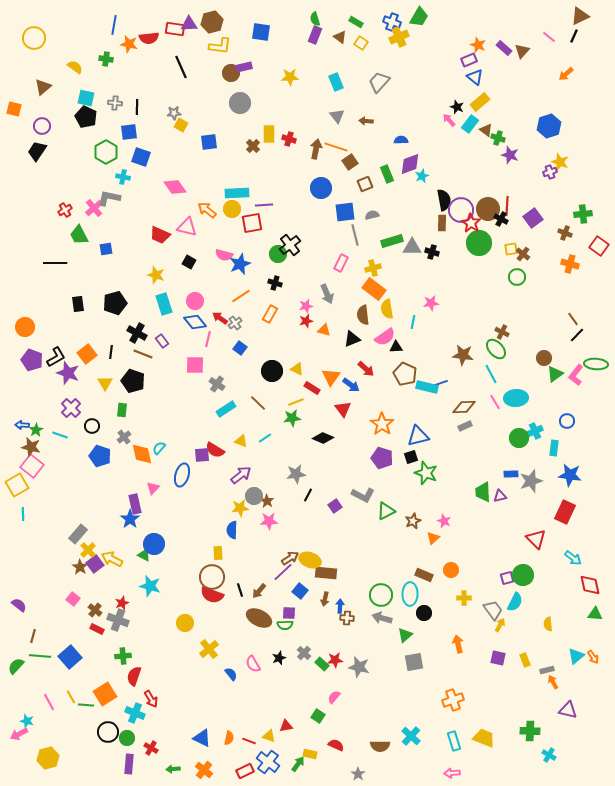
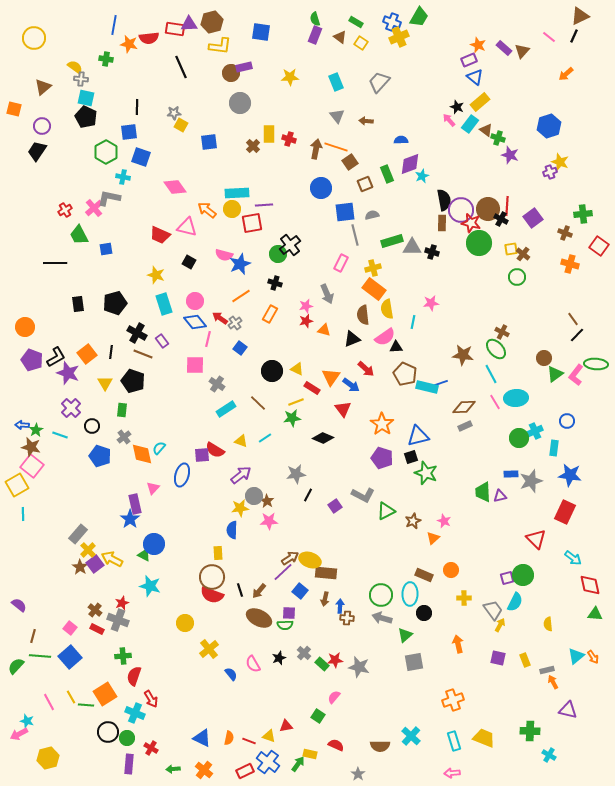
gray cross at (115, 103): moved 34 px left, 24 px up
red star at (471, 223): rotated 18 degrees counterclockwise
pink square at (73, 599): moved 3 px left, 29 px down
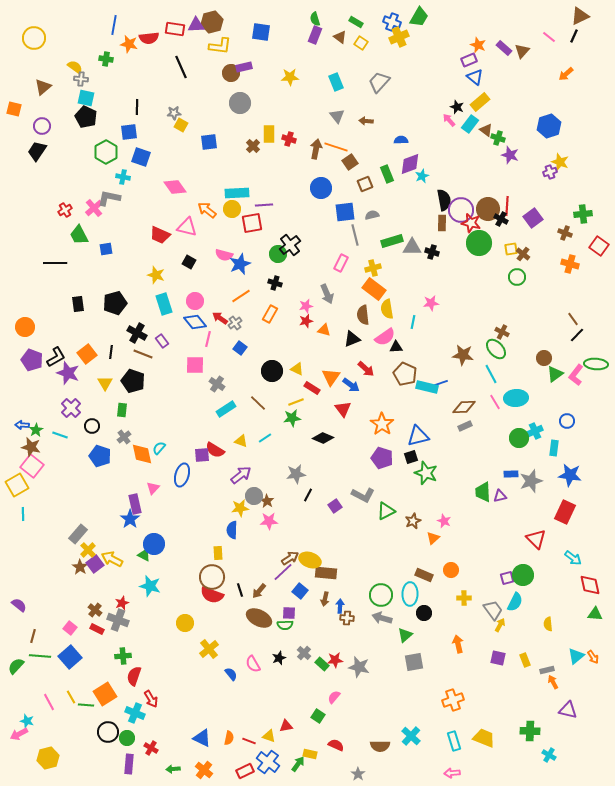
purple triangle at (189, 24): moved 7 px right, 1 px down
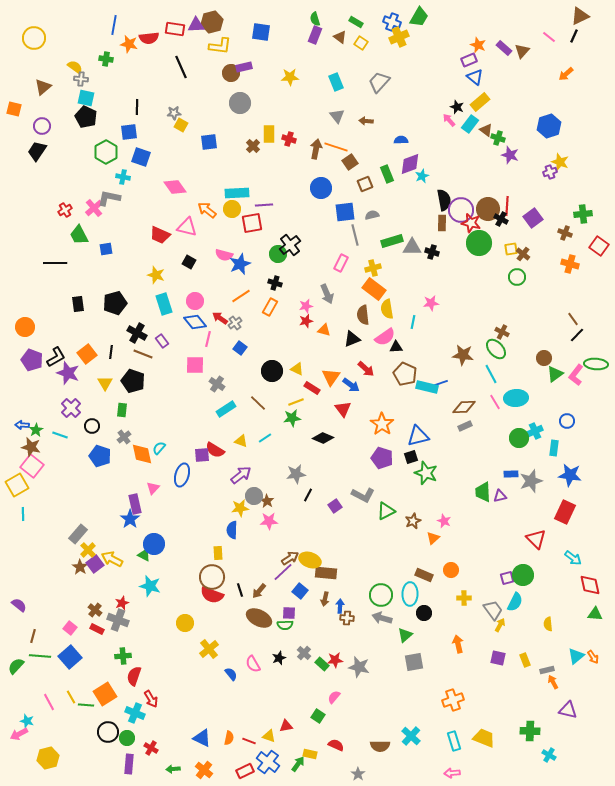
orange rectangle at (270, 314): moved 7 px up
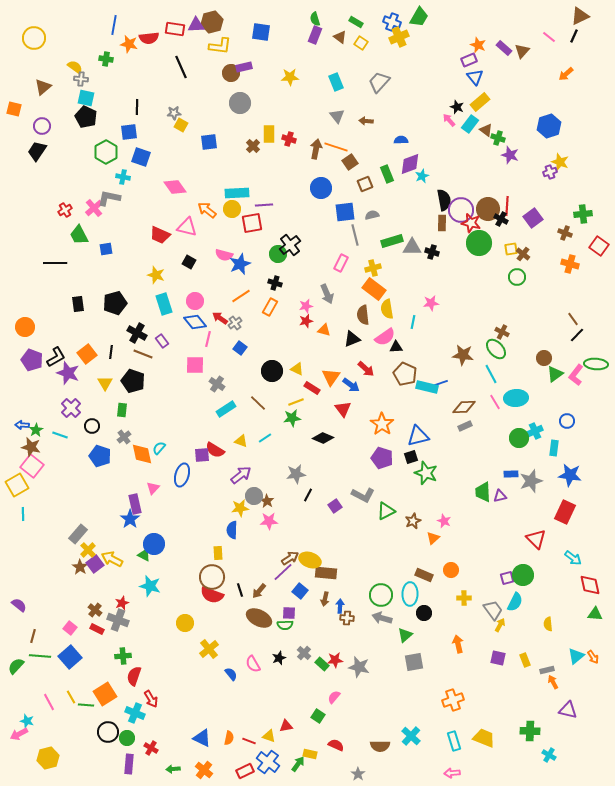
blue triangle at (475, 77): rotated 12 degrees clockwise
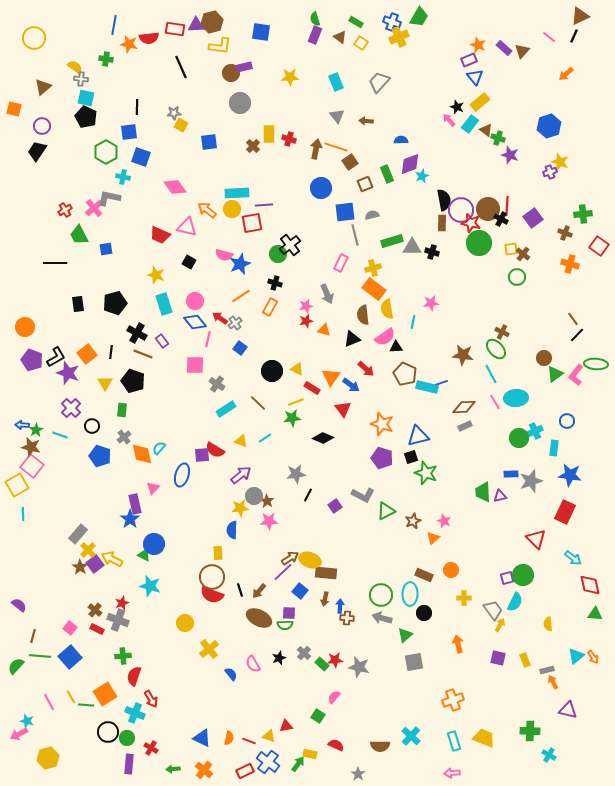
orange star at (382, 424): rotated 15 degrees counterclockwise
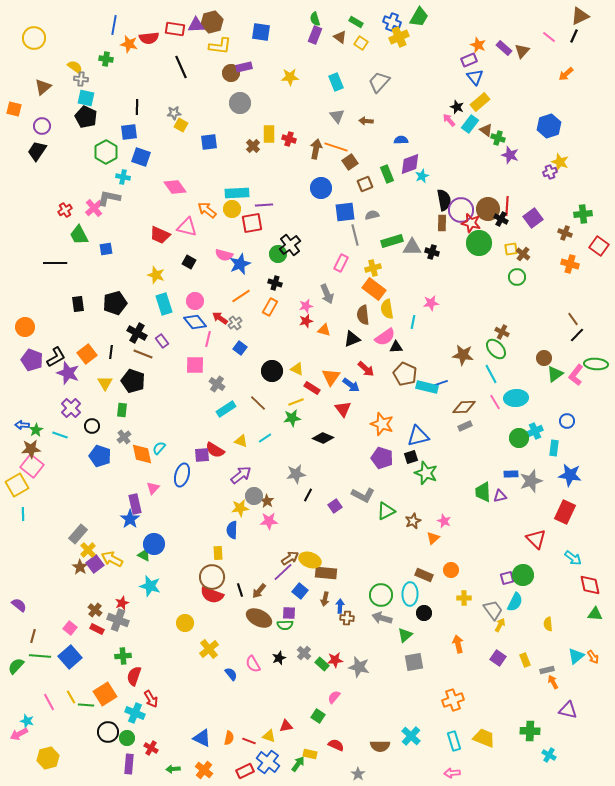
brown star at (31, 447): moved 2 px down; rotated 18 degrees counterclockwise
purple square at (498, 658): rotated 21 degrees clockwise
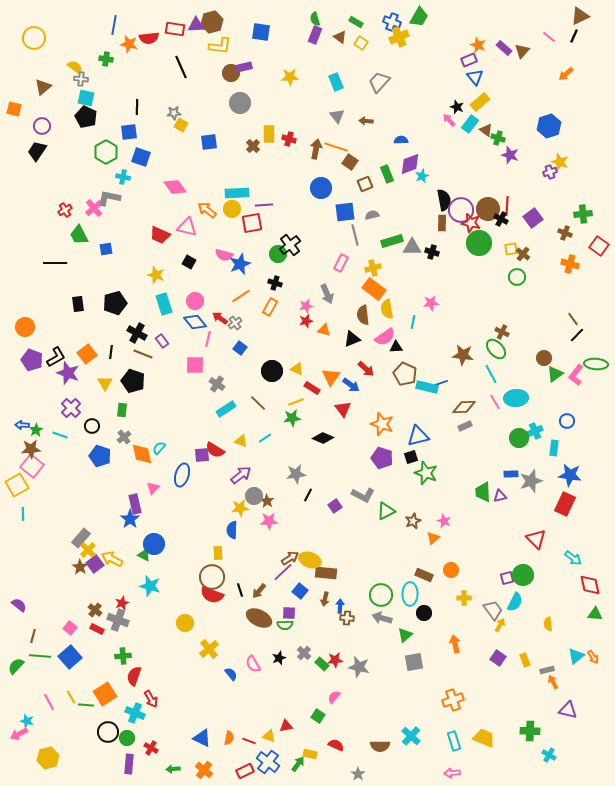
brown square at (350, 162): rotated 21 degrees counterclockwise
red rectangle at (565, 512): moved 8 px up
gray rectangle at (78, 534): moved 3 px right, 4 px down
orange arrow at (458, 644): moved 3 px left
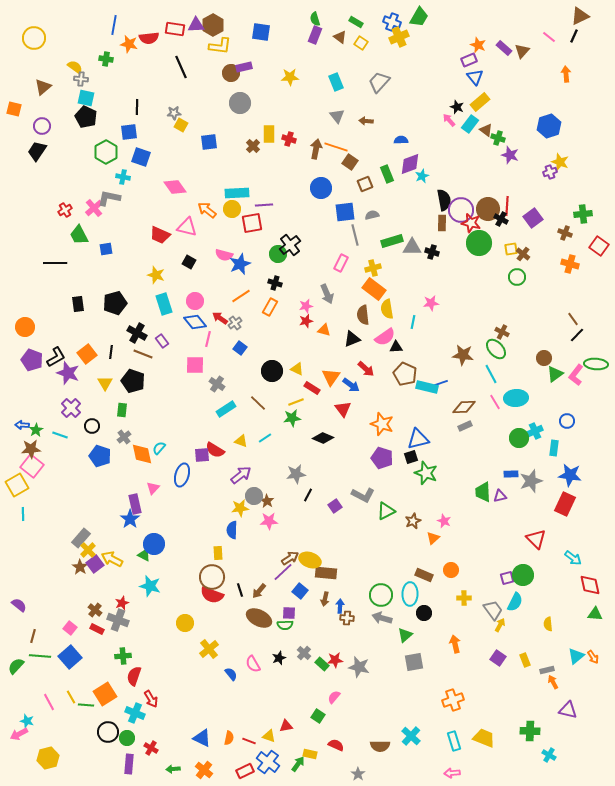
brown hexagon at (212, 22): moved 1 px right, 3 px down; rotated 15 degrees counterclockwise
orange arrow at (566, 74): rotated 126 degrees clockwise
blue triangle at (418, 436): moved 3 px down
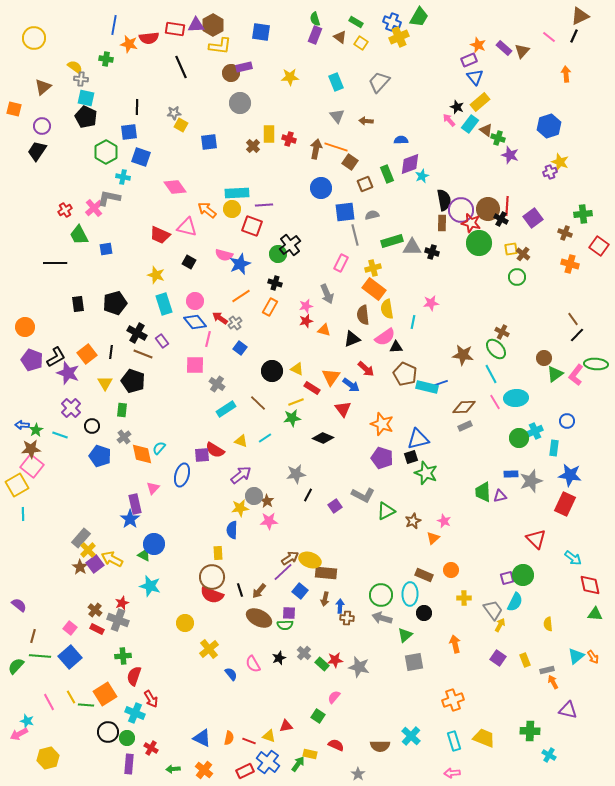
red square at (252, 223): moved 3 px down; rotated 30 degrees clockwise
